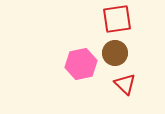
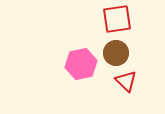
brown circle: moved 1 px right
red triangle: moved 1 px right, 3 px up
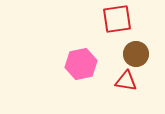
brown circle: moved 20 px right, 1 px down
red triangle: rotated 35 degrees counterclockwise
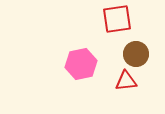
red triangle: rotated 15 degrees counterclockwise
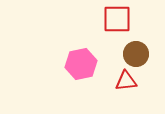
red square: rotated 8 degrees clockwise
